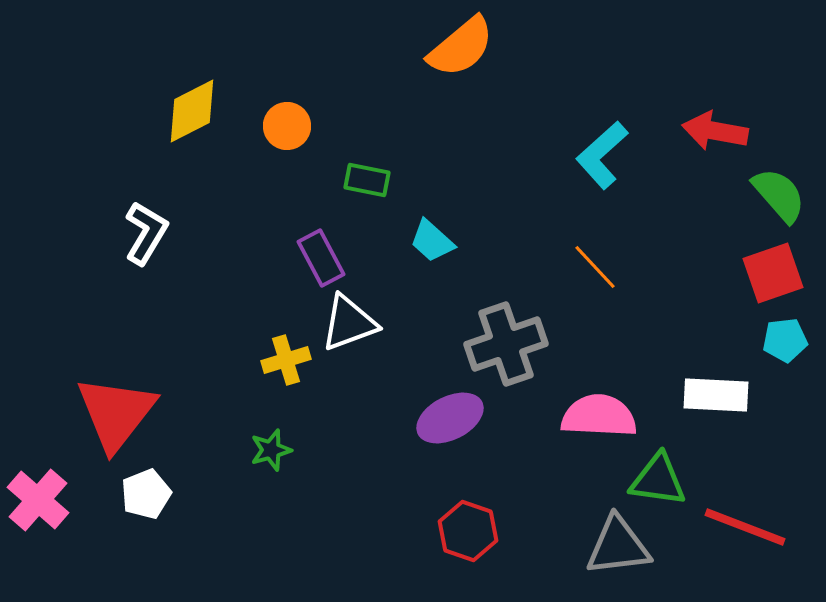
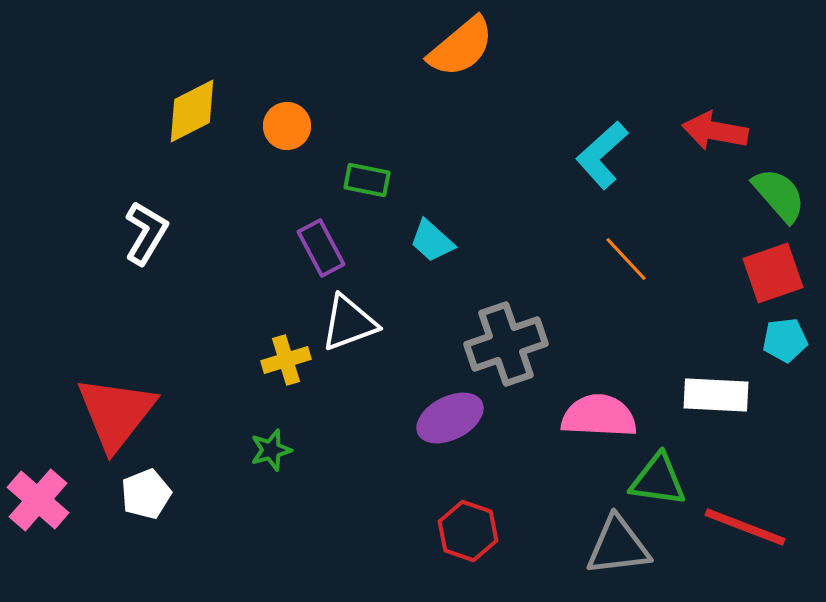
purple rectangle: moved 10 px up
orange line: moved 31 px right, 8 px up
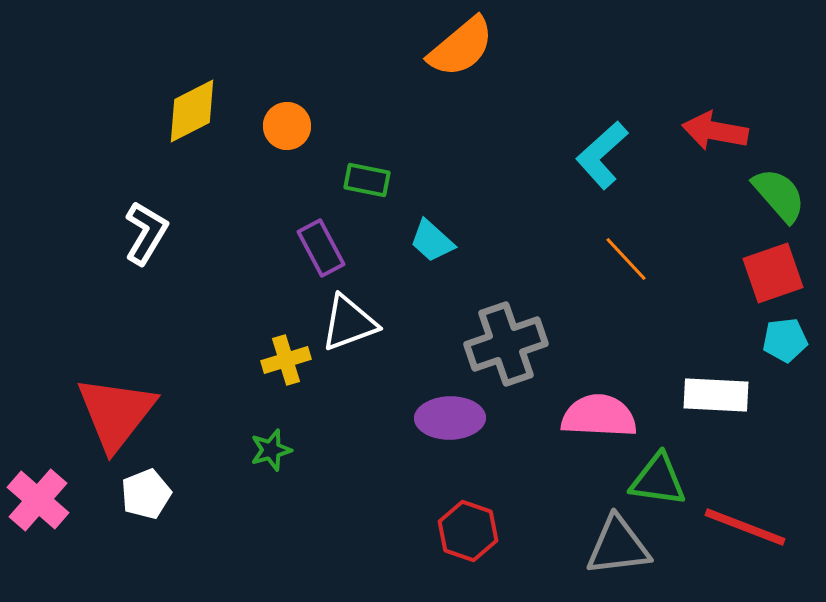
purple ellipse: rotated 26 degrees clockwise
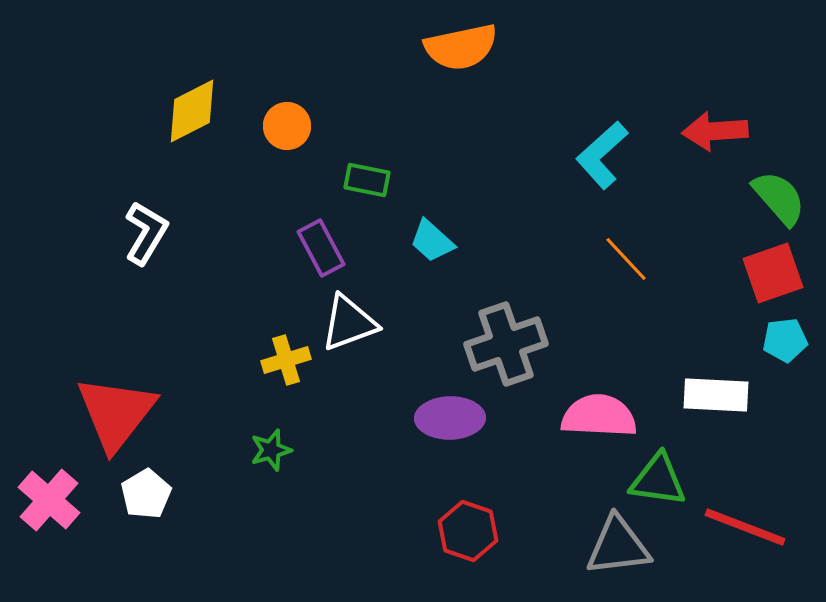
orange semicircle: rotated 28 degrees clockwise
red arrow: rotated 14 degrees counterclockwise
green semicircle: moved 3 px down
white pentagon: rotated 9 degrees counterclockwise
pink cross: moved 11 px right
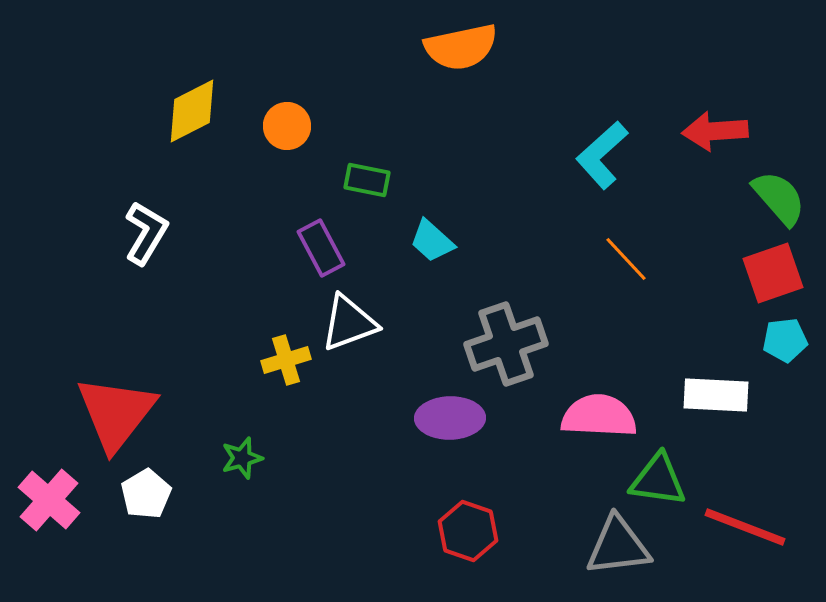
green star: moved 29 px left, 8 px down
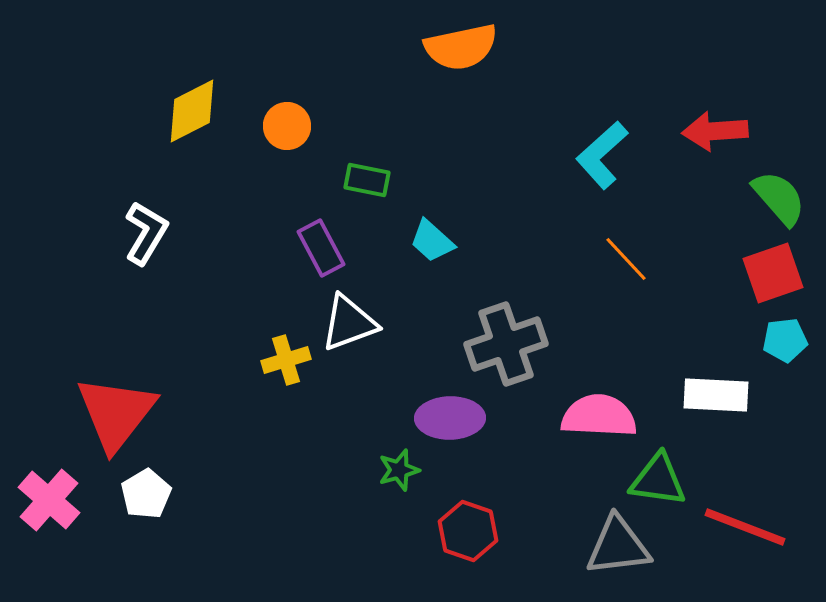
green star: moved 157 px right, 12 px down
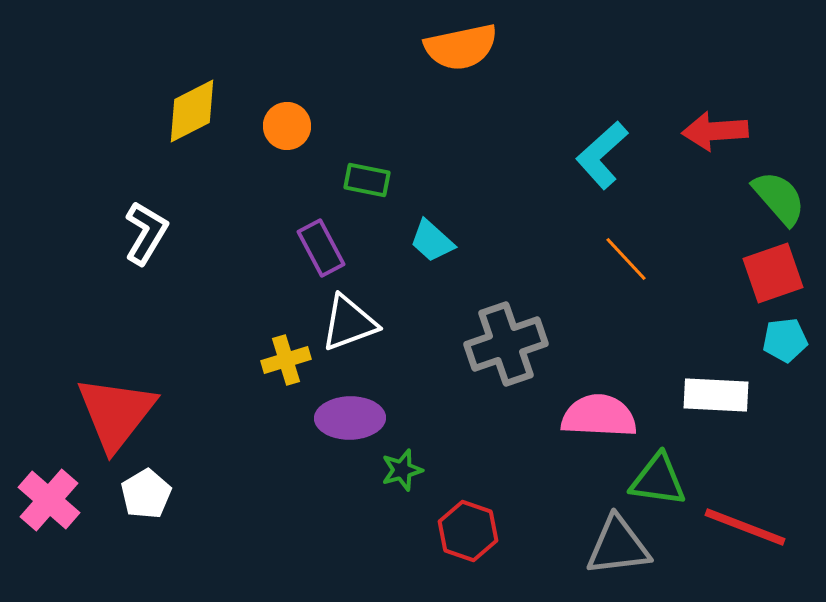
purple ellipse: moved 100 px left
green star: moved 3 px right
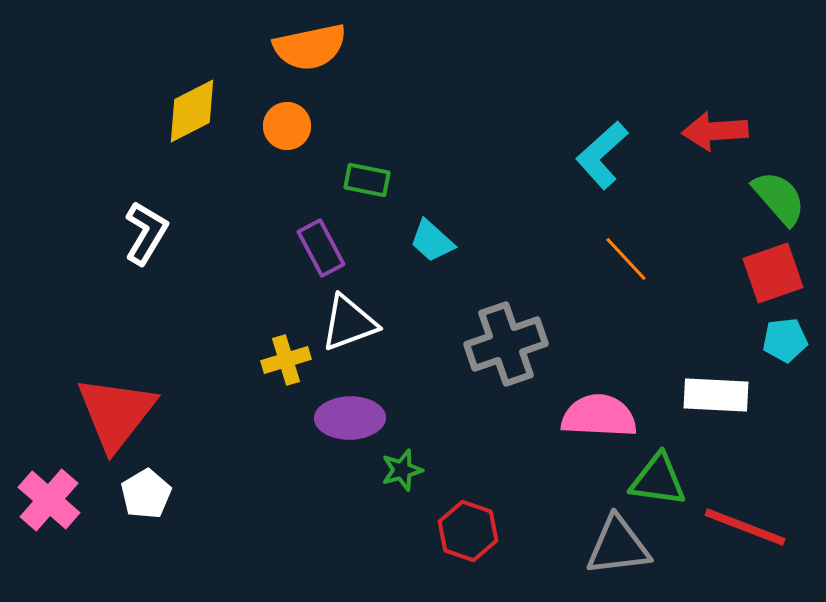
orange semicircle: moved 151 px left
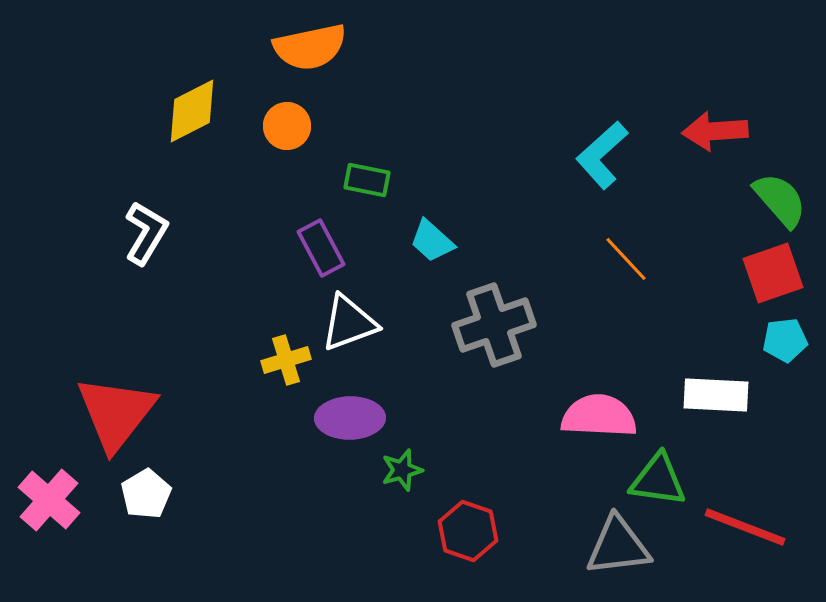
green semicircle: moved 1 px right, 2 px down
gray cross: moved 12 px left, 19 px up
